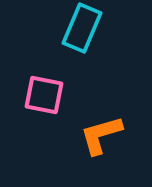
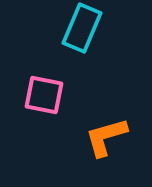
orange L-shape: moved 5 px right, 2 px down
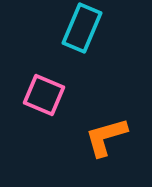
pink square: rotated 12 degrees clockwise
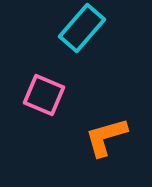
cyan rectangle: rotated 18 degrees clockwise
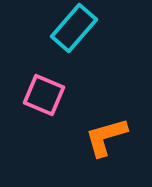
cyan rectangle: moved 8 px left
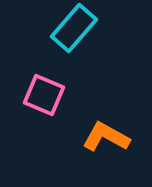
orange L-shape: rotated 45 degrees clockwise
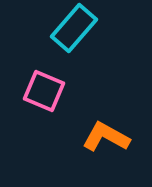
pink square: moved 4 px up
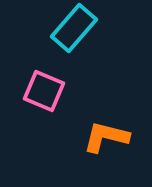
orange L-shape: rotated 15 degrees counterclockwise
